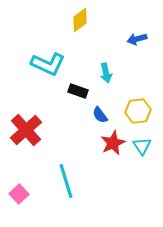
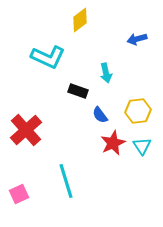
cyan L-shape: moved 7 px up
pink square: rotated 18 degrees clockwise
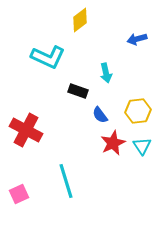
red cross: rotated 20 degrees counterclockwise
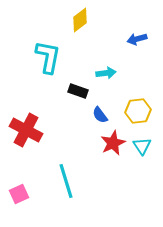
cyan L-shape: rotated 104 degrees counterclockwise
cyan arrow: rotated 84 degrees counterclockwise
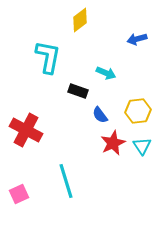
cyan arrow: rotated 30 degrees clockwise
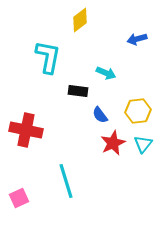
black rectangle: rotated 12 degrees counterclockwise
red cross: rotated 16 degrees counterclockwise
cyan triangle: moved 1 px right, 2 px up; rotated 12 degrees clockwise
pink square: moved 4 px down
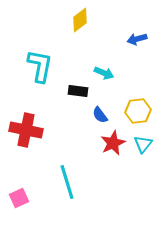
cyan L-shape: moved 8 px left, 9 px down
cyan arrow: moved 2 px left
cyan line: moved 1 px right, 1 px down
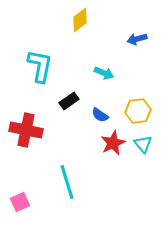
black rectangle: moved 9 px left, 10 px down; rotated 42 degrees counterclockwise
blue semicircle: rotated 18 degrees counterclockwise
cyan triangle: rotated 18 degrees counterclockwise
pink square: moved 1 px right, 4 px down
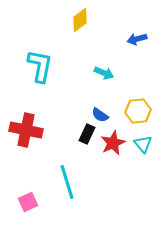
black rectangle: moved 18 px right, 33 px down; rotated 30 degrees counterclockwise
pink square: moved 8 px right
